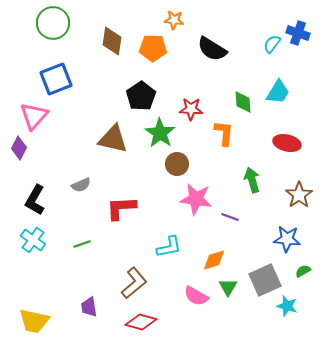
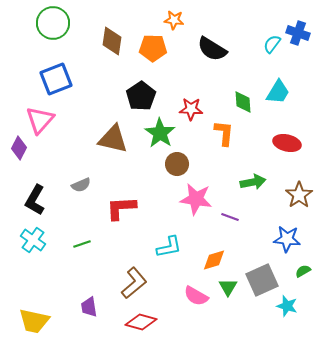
pink triangle: moved 6 px right, 4 px down
green arrow: moved 1 px right, 2 px down; rotated 95 degrees clockwise
gray square: moved 3 px left
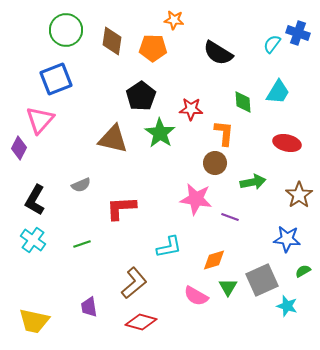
green circle: moved 13 px right, 7 px down
black semicircle: moved 6 px right, 4 px down
brown circle: moved 38 px right, 1 px up
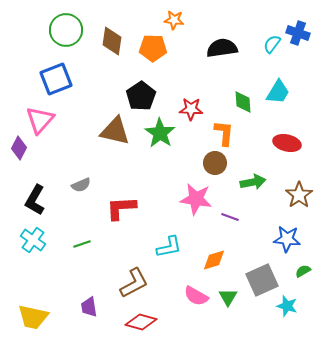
black semicircle: moved 4 px right, 5 px up; rotated 140 degrees clockwise
brown triangle: moved 2 px right, 8 px up
brown L-shape: rotated 12 degrees clockwise
green triangle: moved 10 px down
yellow trapezoid: moved 1 px left, 4 px up
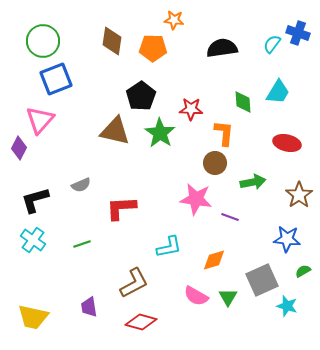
green circle: moved 23 px left, 11 px down
black L-shape: rotated 44 degrees clockwise
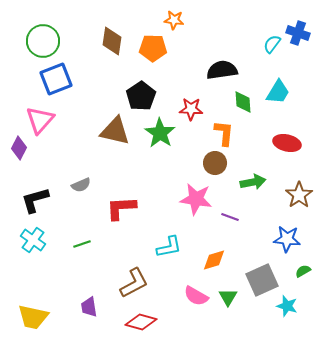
black semicircle: moved 22 px down
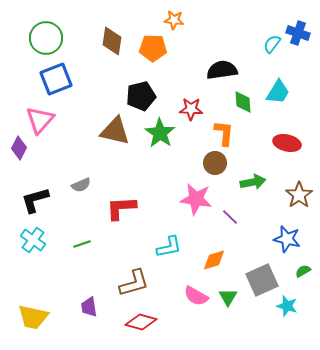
green circle: moved 3 px right, 3 px up
black pentagon: rotated 20 degrees clockwise
purple line: rotated 24 degrees clockwise
blue star: rotated 8 degrees clockwise
brown L-shape: rotated 12 degrees clockwise
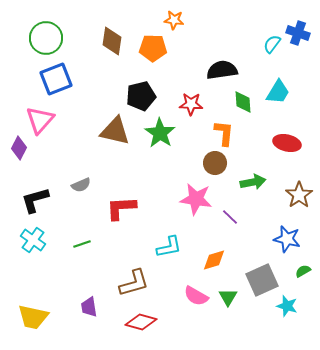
red star: moved 5 px up
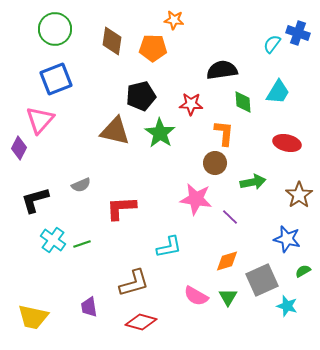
green circle: moved 9 px right, 9 px up
cyan cross: moved 20 px right
orange diamond: moved 13 px right, 1 px down
